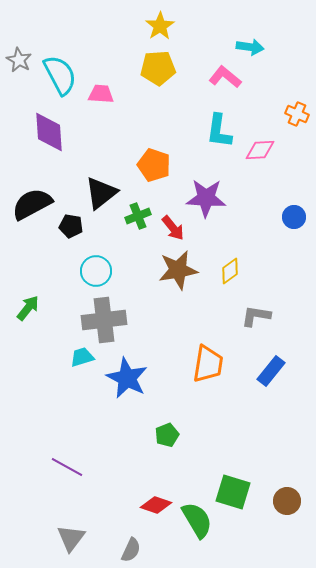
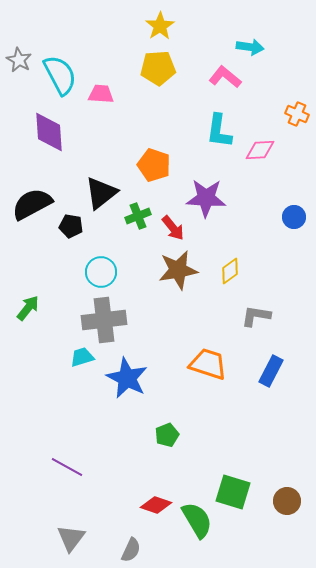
cyan circle: moved 5 px right, 1 px down
orange trapezoid: rotated 81 degrees counterclockwise
blue rectangle: rotated 12 degrees counterclockwise
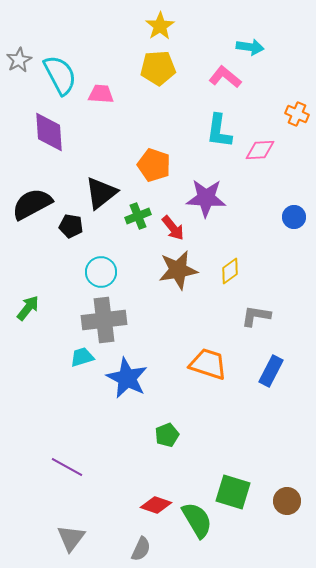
gray star: rotated 15 degrees clockwise
gray semicircle: moved 10 px right, 1 px up
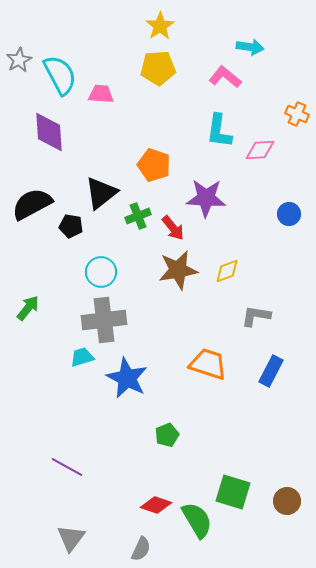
blue circle: moved 5 px left, 3 px up
yellow diamond: moved 3 px left; rotated 16 degrees clockwise
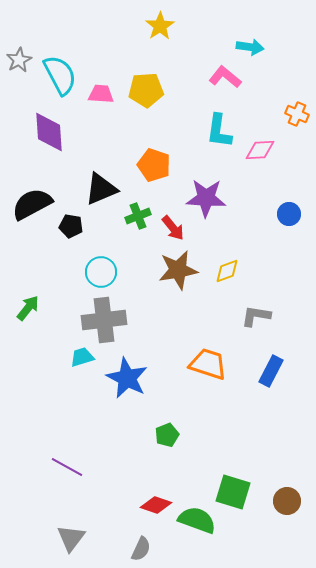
yellow pentagon: moved 12 px left, 22 px down
black triangle: moved 4 px up; rotated 15 degrees clockwise
green semicircle: rotated 39 degrees counterclockwise
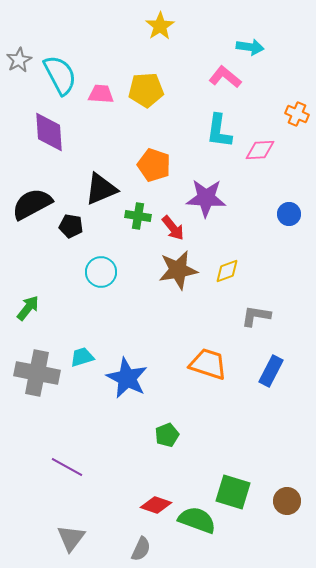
green cross: rotated 30 degrees clockwise
gray cross: moved 67 px left, 53 px down; rotated 18 degrees clockwise
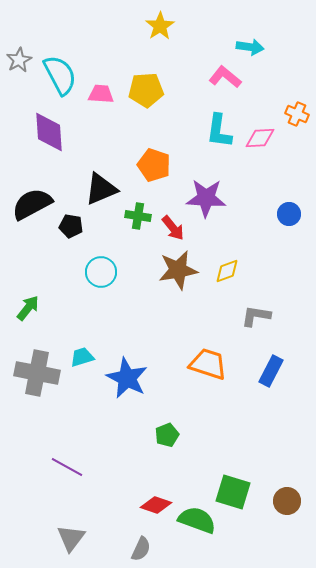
pink diamond: moved 12 px up
